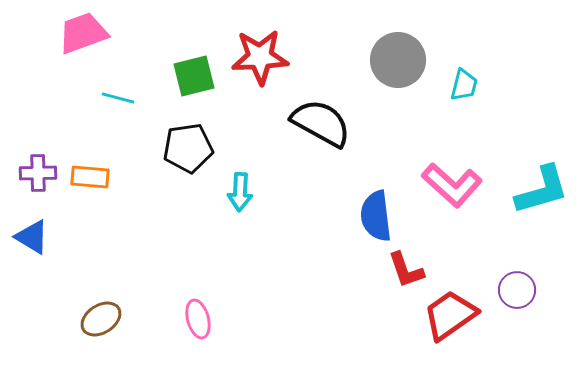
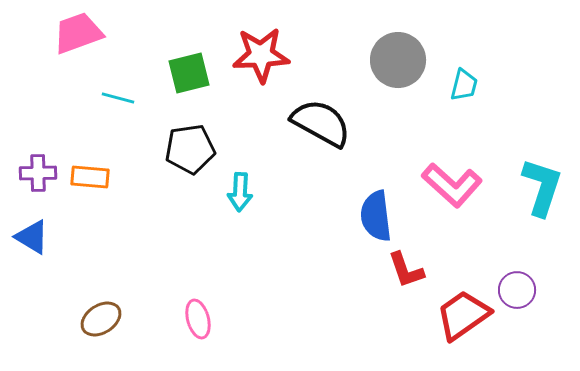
pink trapezoid: moved 5 px left
red star: moved 1 px right, 2 px up
green square: moved 5 px left, 3 px up
black pentagon: moved 2 px right, 1 px down
cyan L-shape: moved 3 px up; rotated 56 degrees counterclockwise
red trapezoid: moved 13 px right
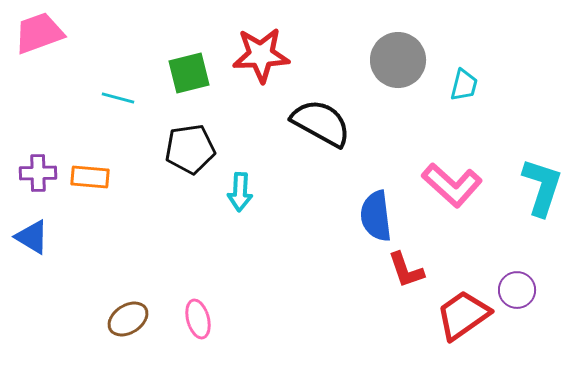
pink trapezoid: moved 39 px left
brown ellipse: moved 27 px right
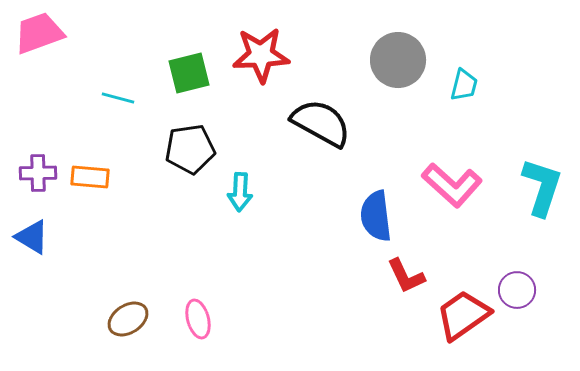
red L-shape: moved 6 px down; rotated 6 degrees counterclockwise
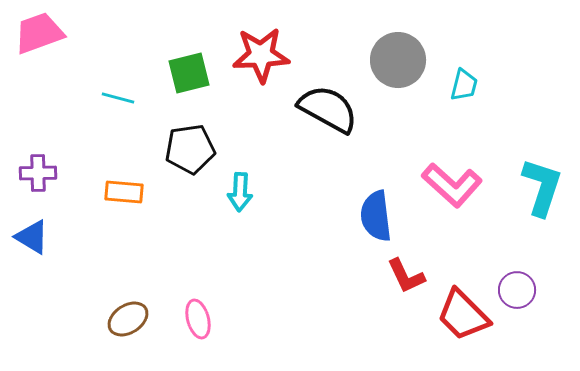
black semicircle: moved 7 px right, 14 px up
orange rectangle: moved 34 px right, 15 px down
red trapezoid: rotated 100 degrees counterclockwise
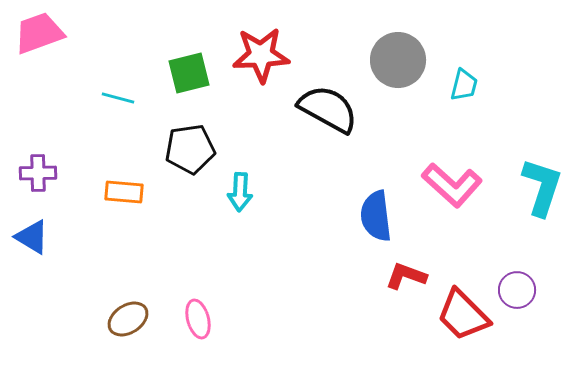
red L-shape: rotated 135 degrees clockwise
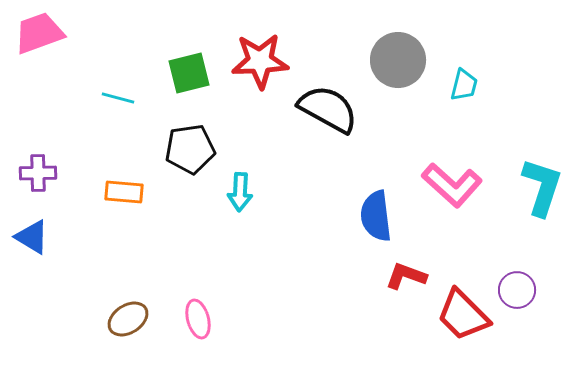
red star: moved 1 px left, 6 px down
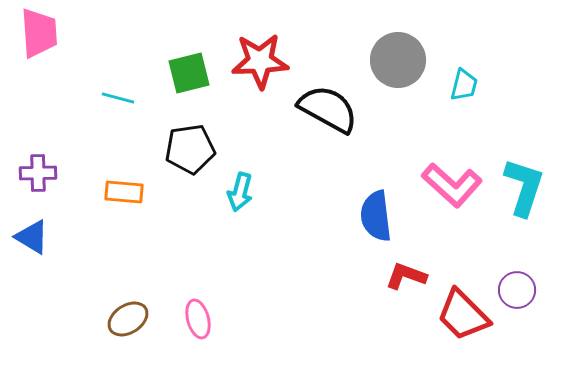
pink trapezoid: rotated 106 degrees clockwise
cyan L-shape: moved 18 px left
cyan arrow: rotated 12 degrees clockwise
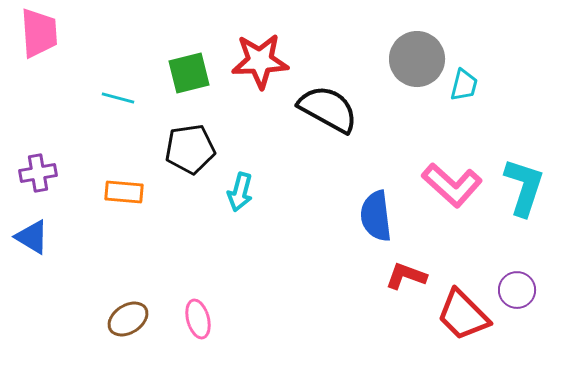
gray circle: moved 19 px right, 1 px up
purple cross: rotated 9 degrees counterclockwise
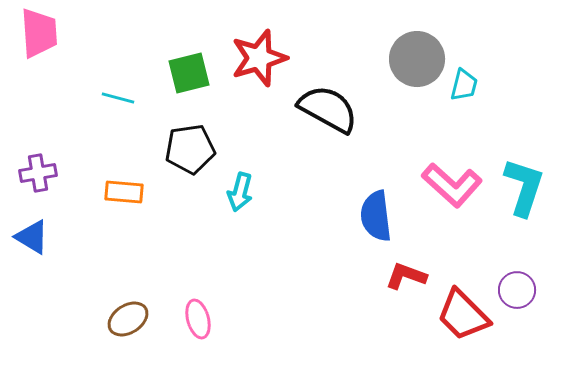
red star: moved 1 px left, 3 px up; rotated 14 degrees counterclockwise
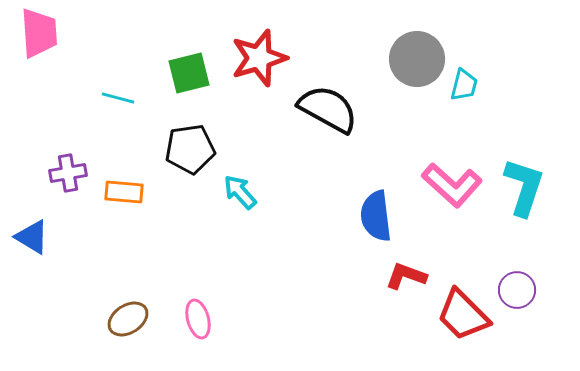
purple cross: moved 30 px right
cyan arrow: rotated 123 degrees clockwise
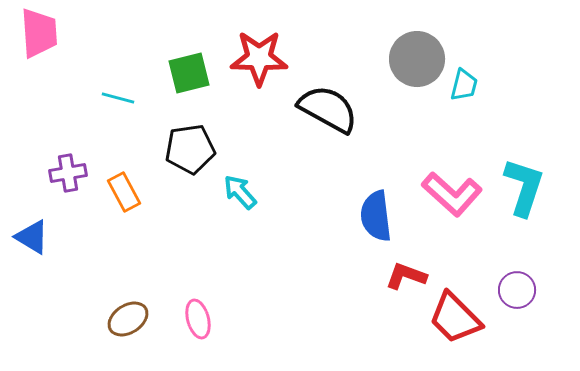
red star: rotated 18 degrees clockwise
pink L-shape: moved 9 px down
orange rectangle: rotated 57 degrees clockwise
red trapezoid: moved 8 px left, 3 px down
